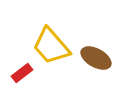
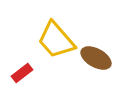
yellow trapezoid: moved 5 px right, 6 px up
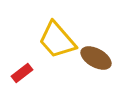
yellow trapezoid: moved 1 px right
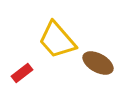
brown ellipse: moved 2 px right, 5 px down
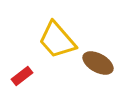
red rectangle: moved 3 px down
